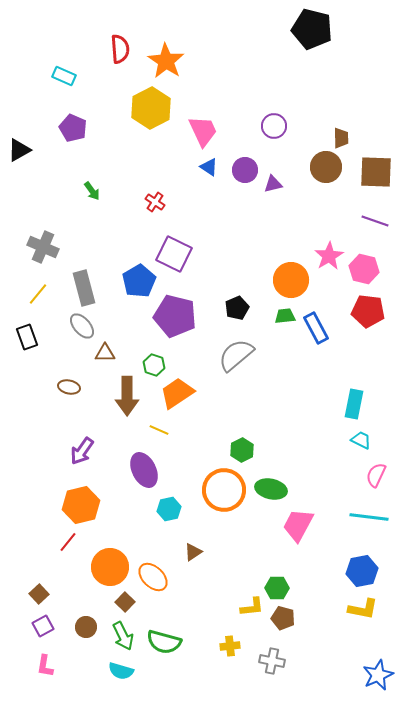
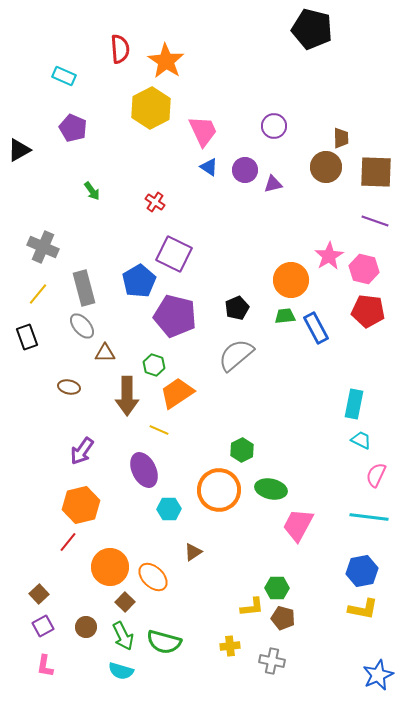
orange circle at (224, 490): moved 5 px left
cyan hexagon at (169, 509): rotated 10 degrees clockwise
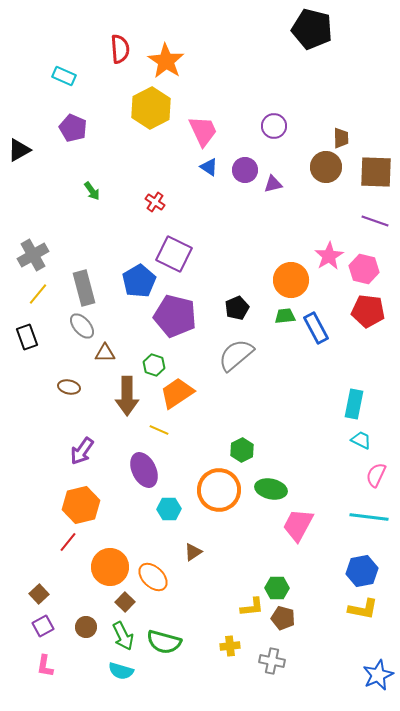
gray cross at (43, 247): moved 10 px left, 8 px down; rotated 36 degrees clockwise
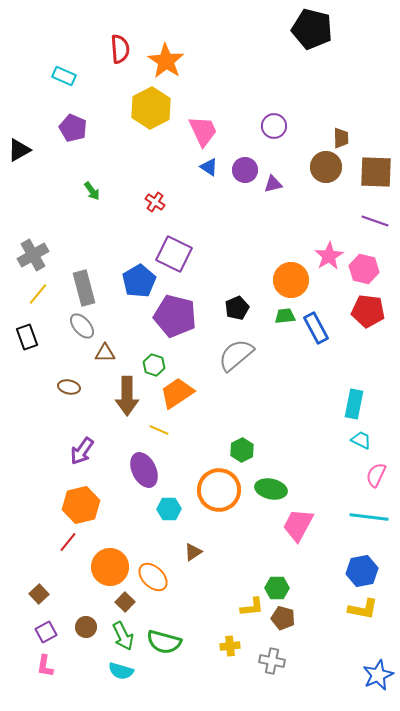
purple square at (43, 626): moved 3 px right, 6 px down
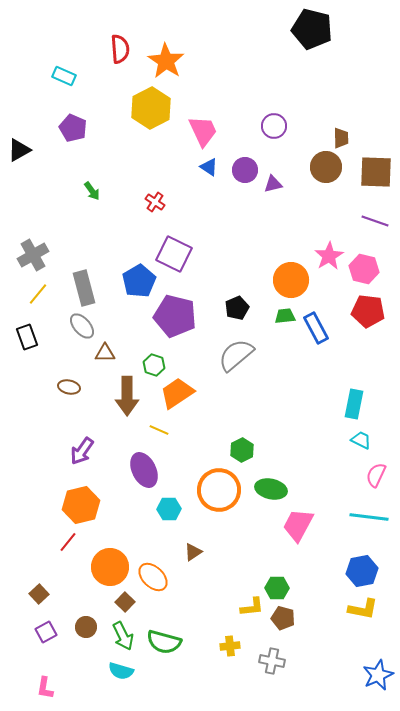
pink L-shape at (45, 666): moved 22 px down
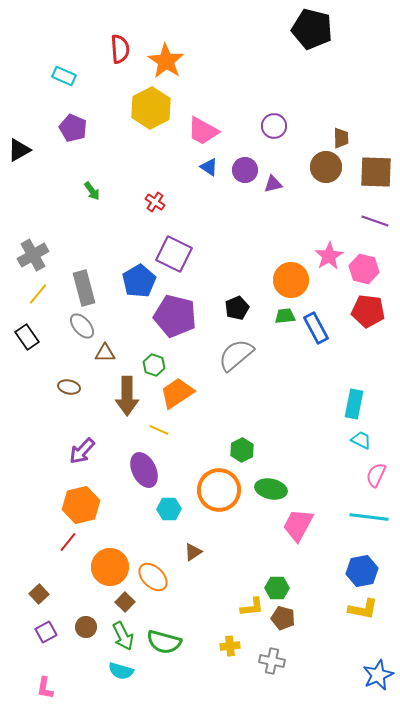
pink trapezoid at (203, 131): rotated 144 degrees clockwise
black rectangle at (27, 337): rotated 15 degrees counterclockwise
purple arrow at (82, 451): rotated 8 degrees clockwise
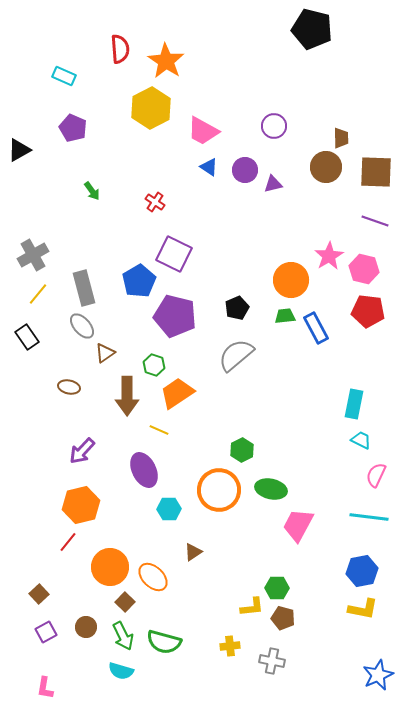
brown triangle at (105, 353): rotated 35 degrees counterclockwise
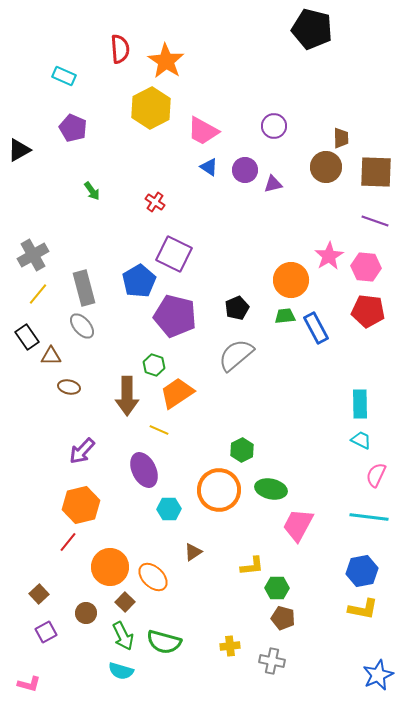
pink hexagon at (364, 269): moved 2 px right, 2 px up; rotated 8 degrees counterclockwise
brown triangle at (105, 353): moved 54 px left, 3 px down; rotated 35 degrees clockwise
cyan rectangle at (354, 404): moved 6 px right; rotated 12 degrees counterclockwise
yellow L-shape at (252, 607): moved 41 px up
brown circle at (86, 627): moved 14 px up
pink L-shape at (45, 688): moved 16 px left, 4 px up; rotated 85 degrees counterclockwise
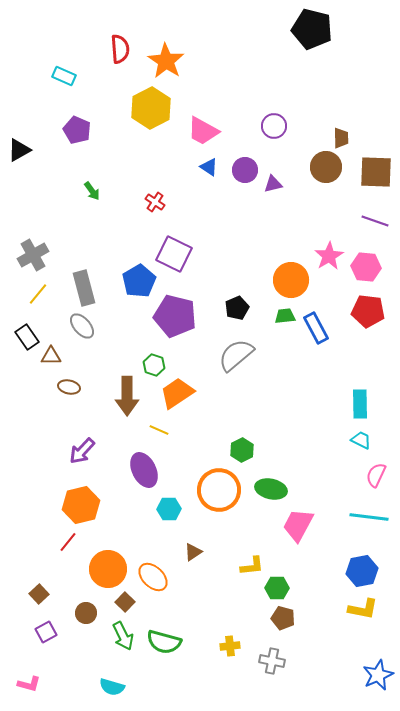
purple pentagon at (73, 128): moved 4 px right, 2 px down
orange circle at (110, 567): moved 2 px left, 2 px down
cyan semicircle at (121, 671): moved 9 px left, 16 px down
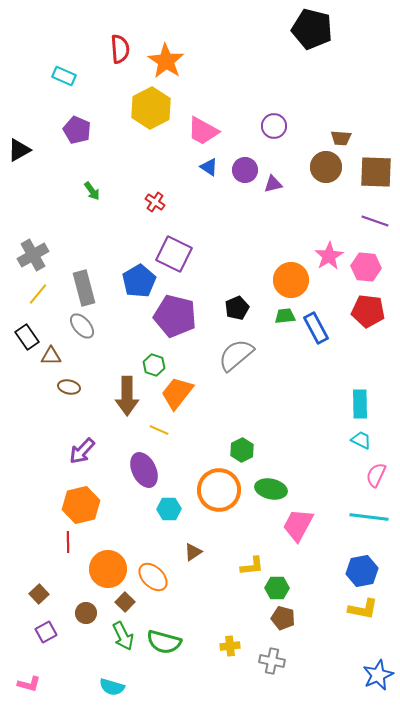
brown trapezoid at (341, 138): rotated 95 degrees clockwise
orange trapezoid at (177, 393): rotated 18 degrees counterclockwise
red line at (68, 542): rotated 40 degrees counterclockwise
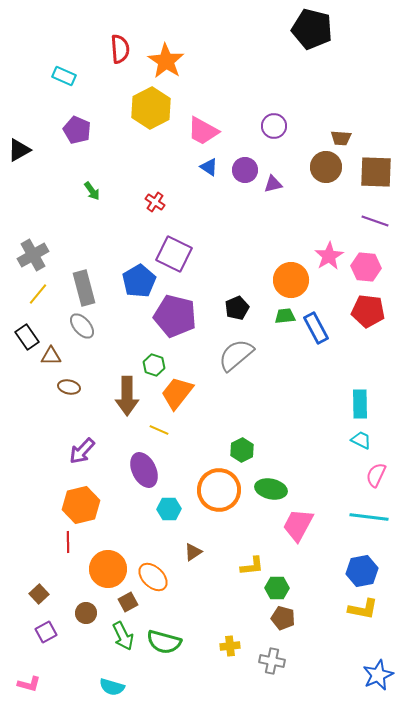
brown square at (125, 602): moved 3 px right; rotated 18 degrees clockwise
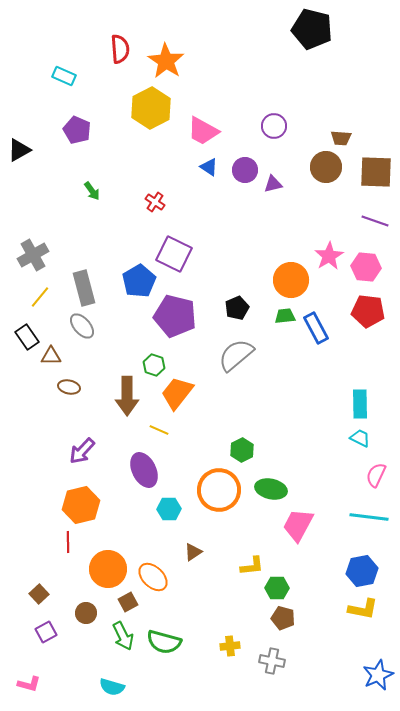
yellow line at (38, 294): moved 2 px right, 3 px down
cyan trapezoid at (361, 440): moved 1 px left, 2 px up
